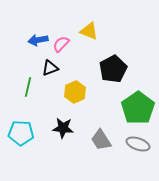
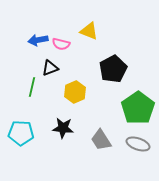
pink semicircle: rotated 120 degrees counterclockwise
green line: moved 4 px right
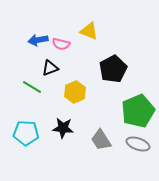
green line: rotated 72 degrees counterclockwise
green pentagon: moved 3 px down; rotated 12 degrees clockwise
cyan pentagon: moved 5 px right
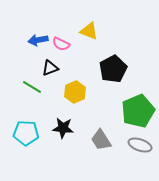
pink semicircle: rotated 12 degrees clockwise
gray ellipse: moved 2 px right, 1 px down
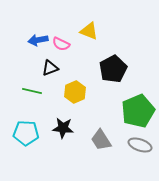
green line: moved 4 px down; rotated 18 degrees counterclockwise
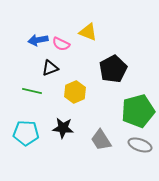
yellow triangle: moved 1 px left, 1 px down
green pentagon: rotated 8 degrees clockwise
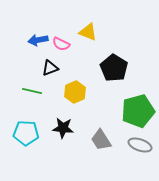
black pentagon: moved 1 px right, 1 px up; rotated 12 degrees counterclockwise
